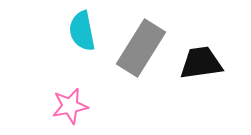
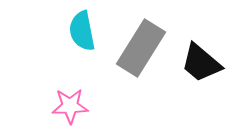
black trapezoid: rotated 132 degrees counterclockwise
pink star: rotated 9 degrees clockwise
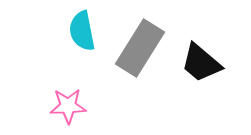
gray rectangle: moved 1 px left
pink star: moved 2 px left
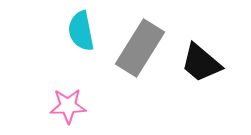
cyan semicircle: moved 1 px left
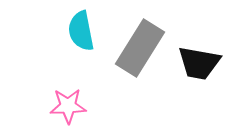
black trapezoid: moved 2 px left; rotated 30 degrees counterclockwise
